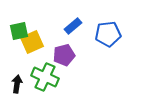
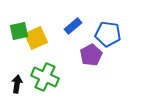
blue pentagon: rotated 15 degrees clockwise
yellow square: moved 4 px right, 4 px up
purple pentagon: moved 27 px right; rotated 15 degrees counterclockwise
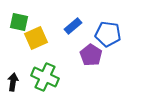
green square: moved 9 px up; rotated 24 degrees clockwise
purple pentagon: rotated 10 degrees counterclockwise
black arrow: moved 4 px left, 2 px up
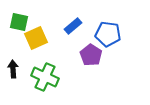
black arrow: moved 13 px up; rotated 12 degrees counterclockwise
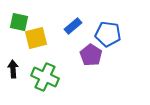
yellow square: rotated 10 degrees clockwise
